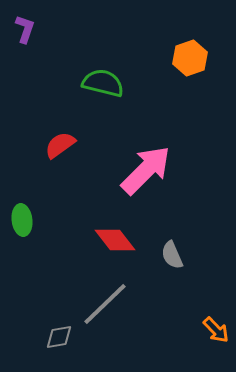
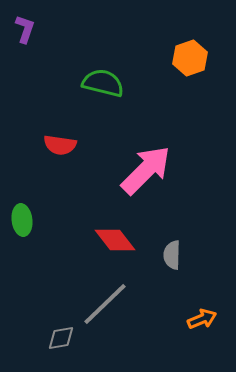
red semicircle: rotated 136 degrees counterclockwise
gray semicircle: rotated 24 degrees clockwise
orange arrow: moved 14 px left, 11 px up; rotated 68 degrees counterclockwise
gray diamond: moved 2 px right, 1 px down
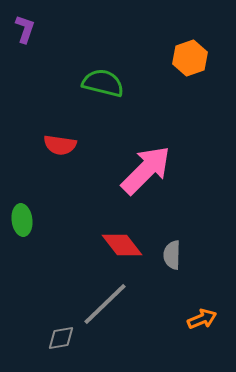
red diamond: moved 7 px right, 5 px down
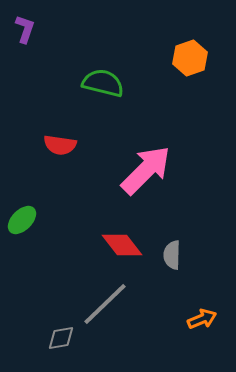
green ellipse: rotated 52 degrees clockwise
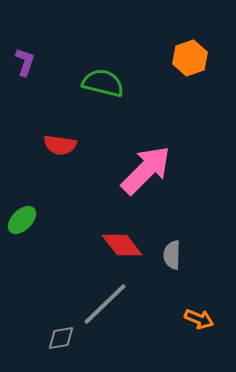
purple L-shape: moved 33 px down
orange arrow: moved 3 px left; rotated 44 degrees clockwise
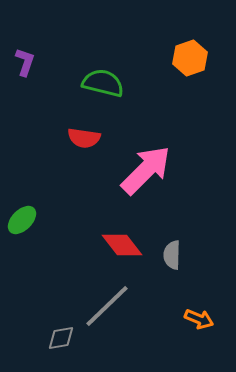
red semicircle: moved 24 px right, 7 px up
gray line: moved 2 px right, 2 px down
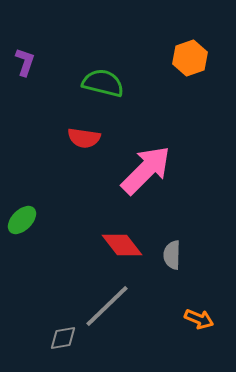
gray diamond: moved 2 px right
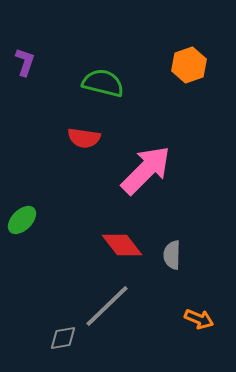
orange hexagon: moved 1 px left, 7 px down
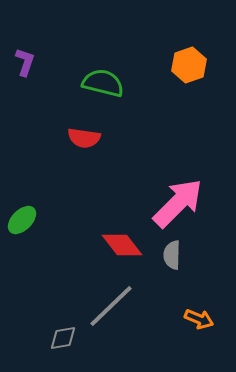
pink arrow: moved 32 px right, 33 px down
gray line: moved 4 px right
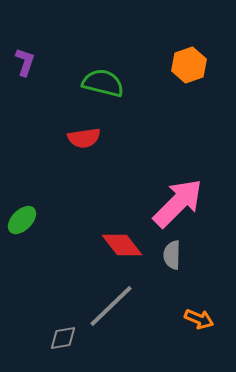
red semicircle: rotated 16 degrees counterclockwise
